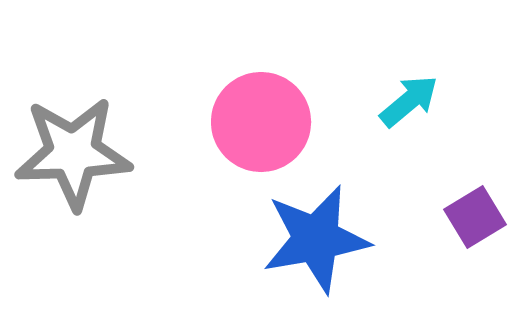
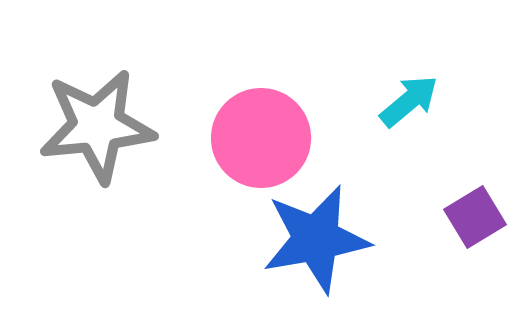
pink circle: moved 16 px down
gray star: moved 24 px right, 27 px up; rotated 4 degrees counterclockwise
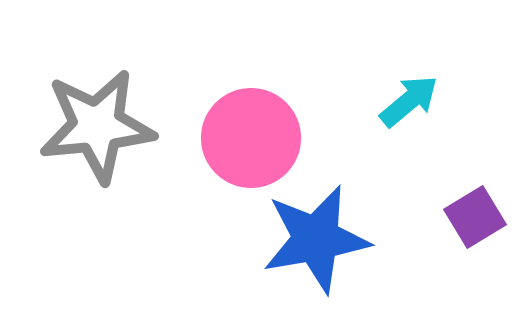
pink circle: moved 10 px left
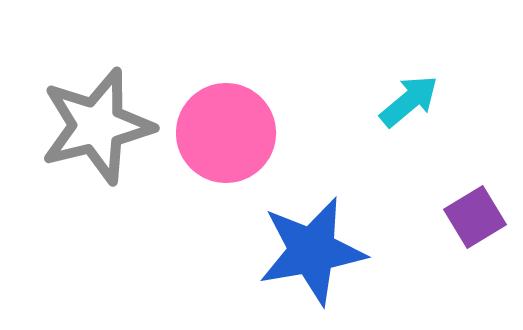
gray star: rotated 8 degrees counterclockwise
pink circle: moved 25 px left, 5 px up
blue star: moved 4 px left, 12 px down
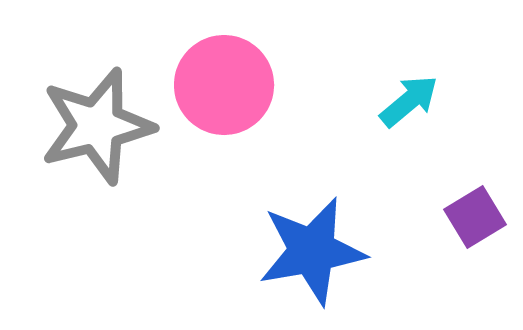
pink circle: moved 2 px left, 48 px up
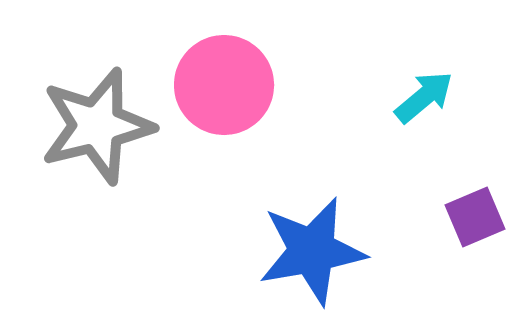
cyan arrow: moved 15 px right, 4 px up
purple square: rotated 8 degrees clockwise
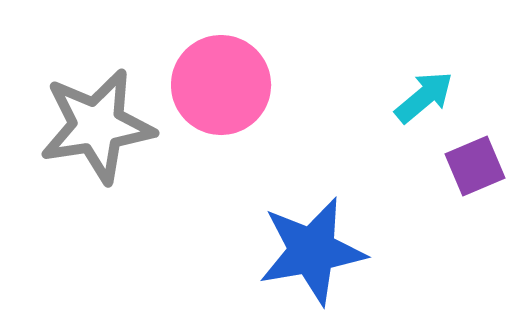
pink circle: moved 3 px left
gray star: rotated 5 degrees clockwise
purple square: moved 51 px up
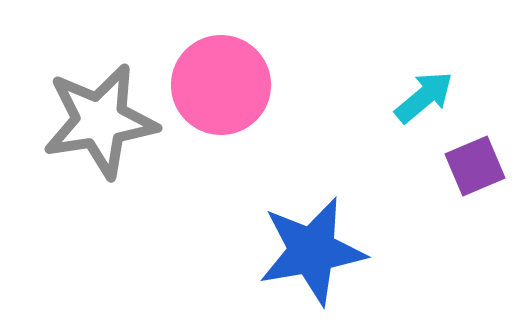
gray star: moved 3 px right, 5 px up
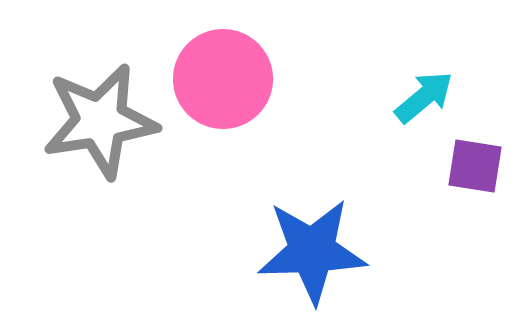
pink circle: moved 2 px right, 6 px up
purple square: rotated 32 degrees clockwise
blue star: rotated 8 degrees clockwise
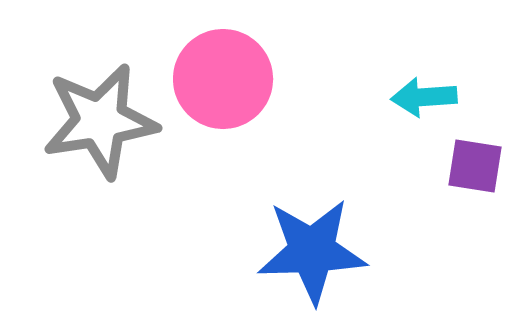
cyan arrow: rotated 144 degrees counterclockwise
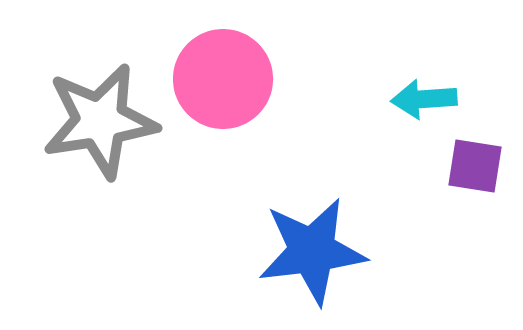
cyan arrow: moved 2 px down
blue star: rotated 5 degrees counterclockwise
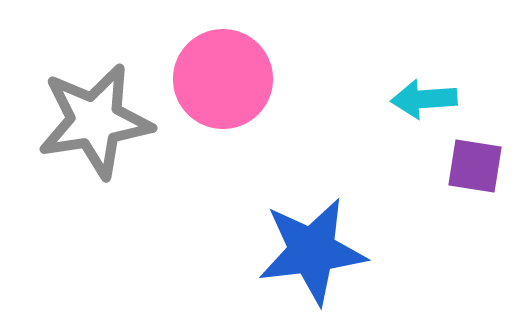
gray star: moved 5 px left
